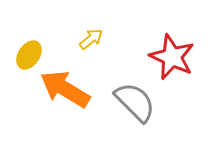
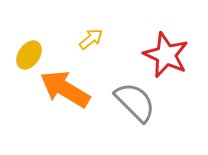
red star: moved 6 px left, 2 px up
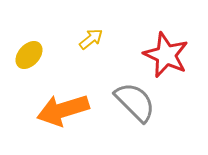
yellow ellipse: rotated 8 degrees clockwise
orange arrow: moved 2 px left, 21 px down; rotated 48 degrees counterclockwise
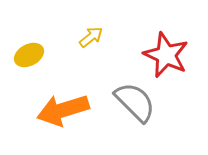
yellow arrow: moved 2 px up
yellow ellipse: rotated 20 degrees clockwise
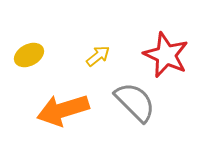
yellow arrow: moved 7 px right, 19 px down
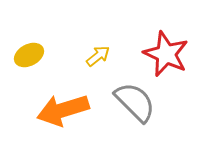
red star: moved 1 px up
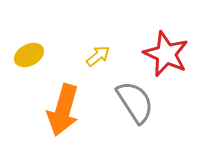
gray semicircle: rotated 12 degrees clockwise
orange arrow: rotated 57 degrees counterclockwise
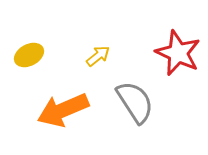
red star: moved 12 px right, 1 px up
orange arrow: rotated 51 degrees clockwise
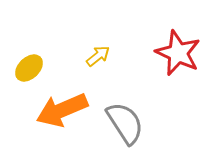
yellow ellipse: moved 13 px down; rotated 16 degrees counterclockwise
gray semicircle: moved 10 px left, 21 px down
orange arrow: moved 1 px left
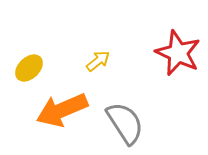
yellow arrow: moved 5 px down
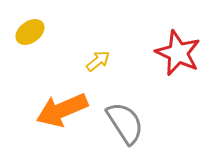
yellow ellipse: moved 1 px right, 36 px up; rotated 8 degrees clockwise
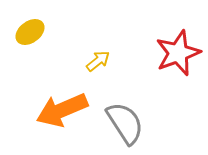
red star: rotated 27 degrees clockwise
